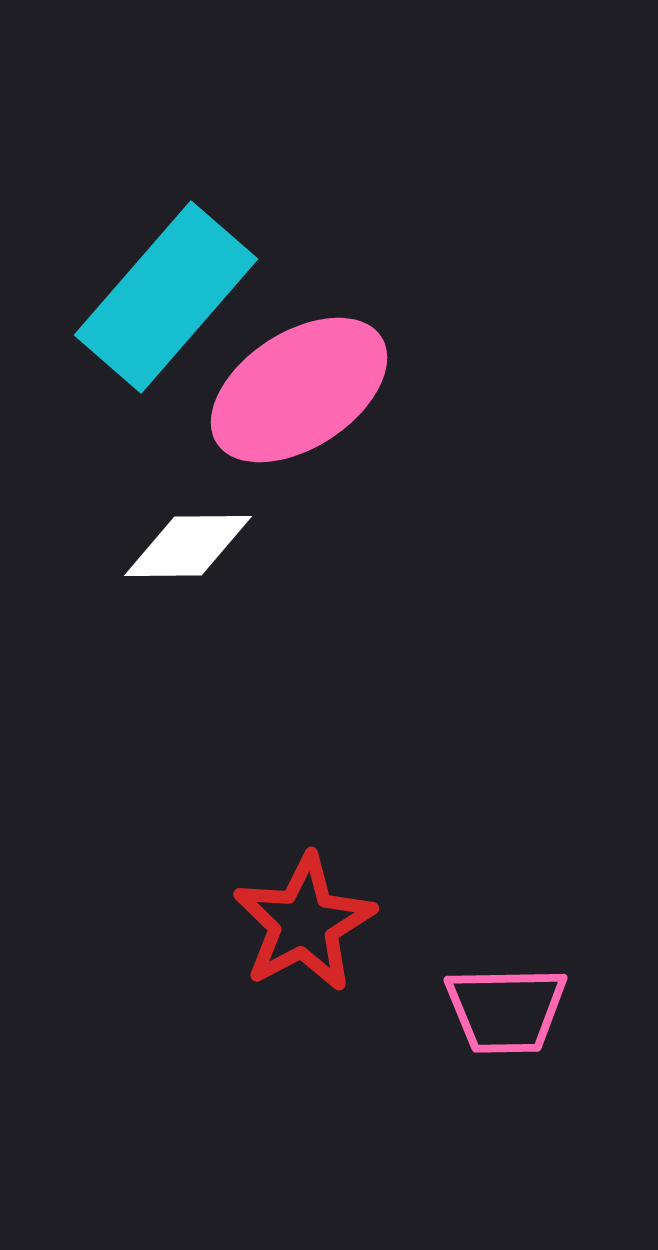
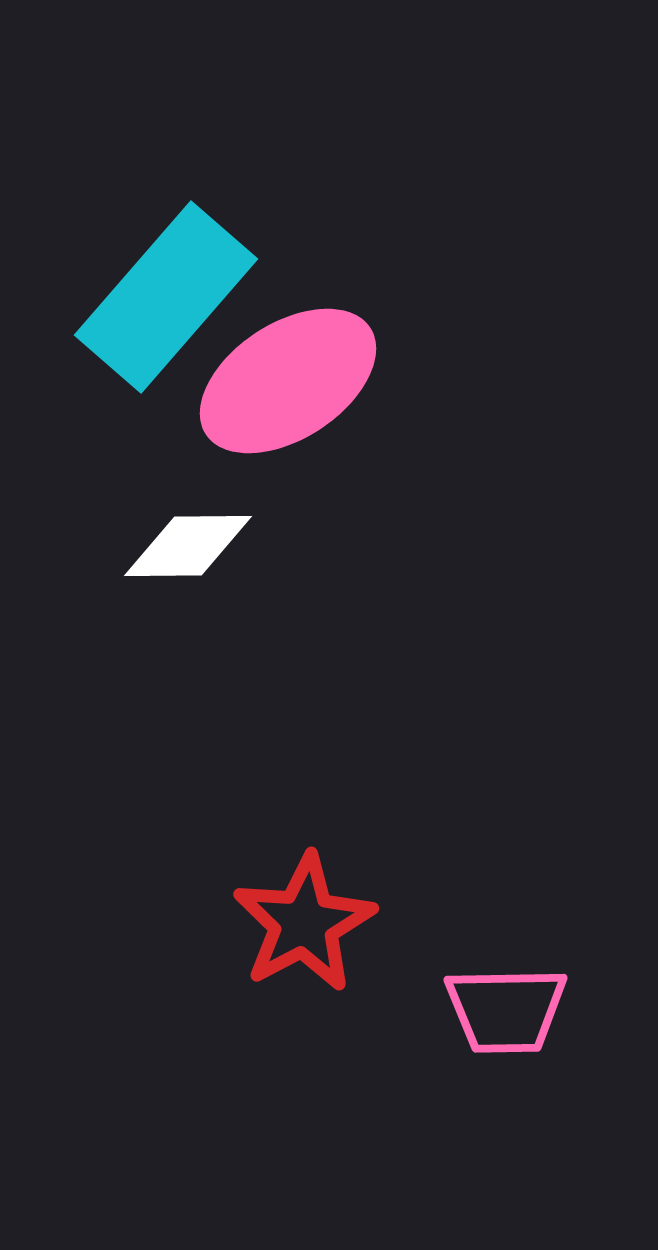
pink ellipse: moved 11 px left, 9 px up
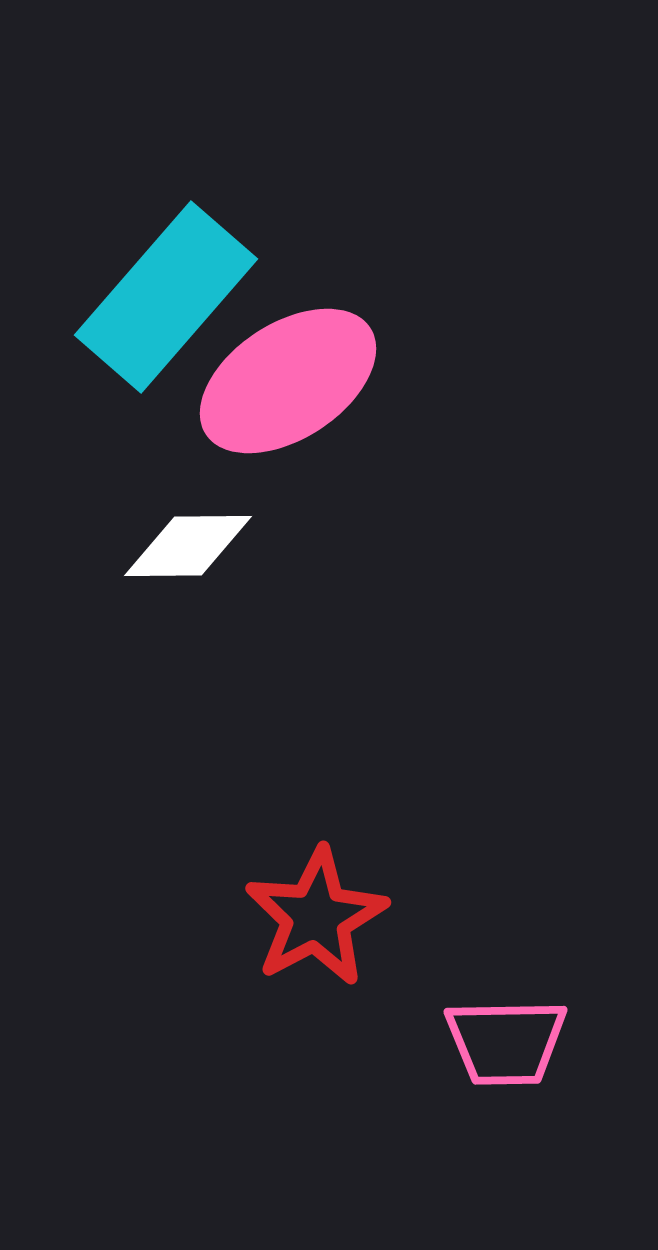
red star: moved 12 px right, 6 px up
pink trapezoid: moved 32 px down
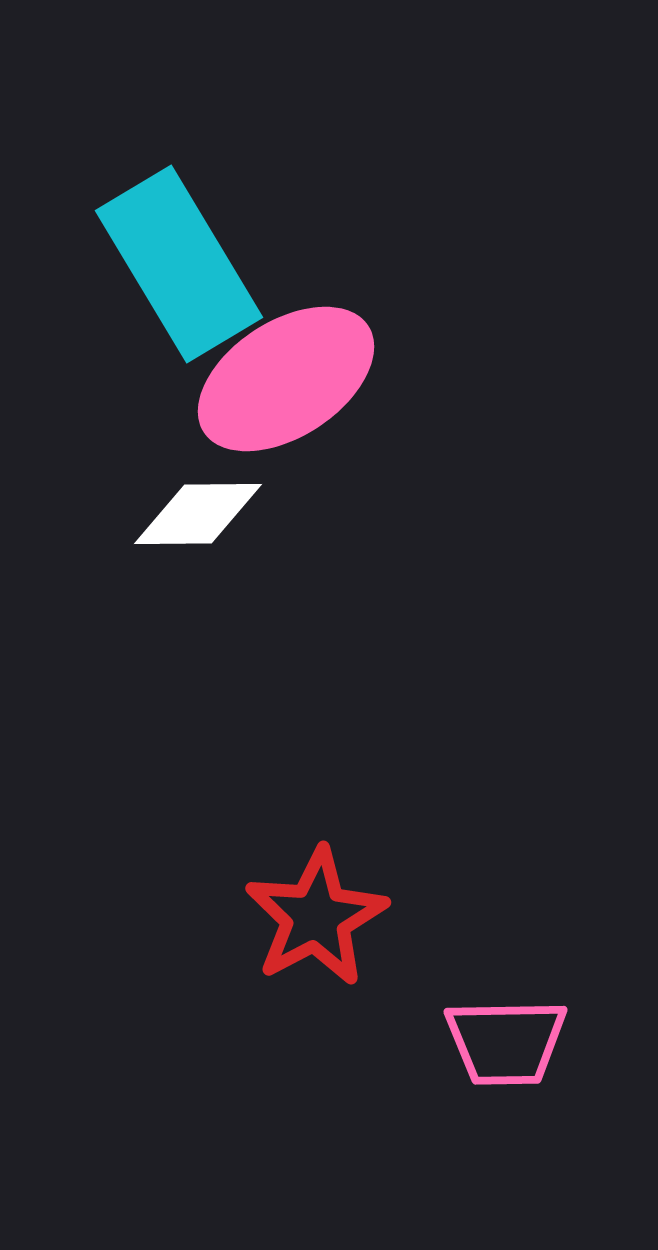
cyan rectangle: moved 13 px right, 33 px up; rotated 72 degrees counterclockwise
pink ellipse: moved 2 px left, 2 px up
white diamond: moved 10 px right, 32 px up
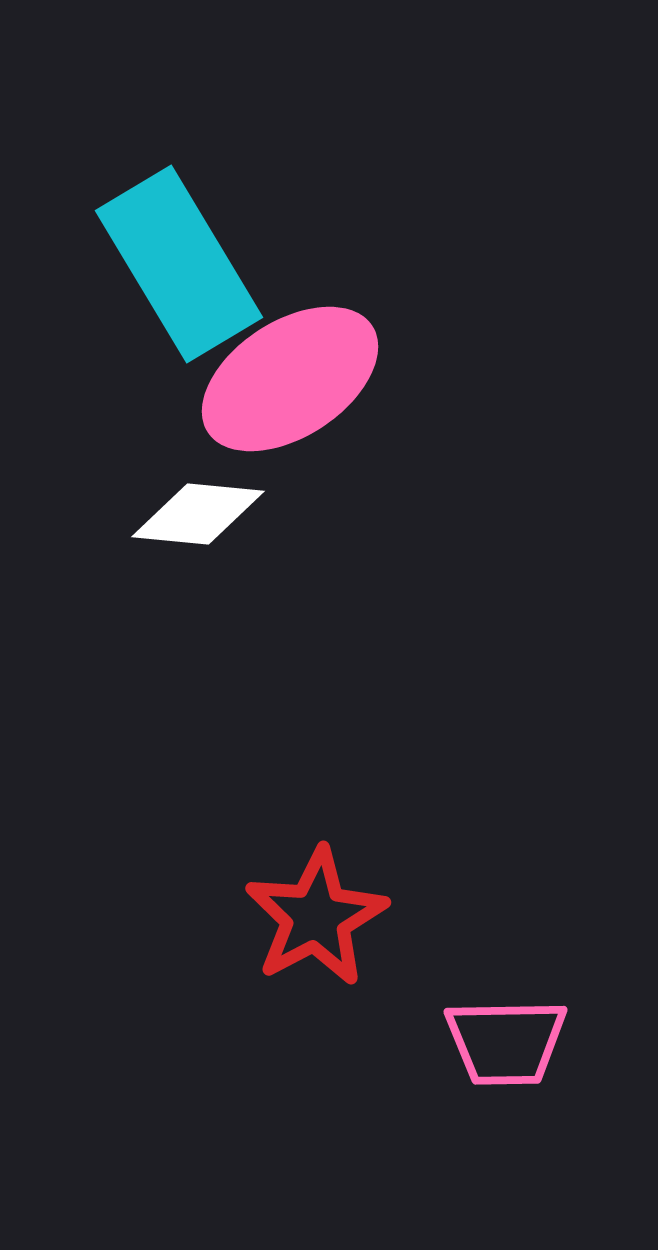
pink ellipse: moved 4 px right
white diamond: rotated 6 degrees clockwise
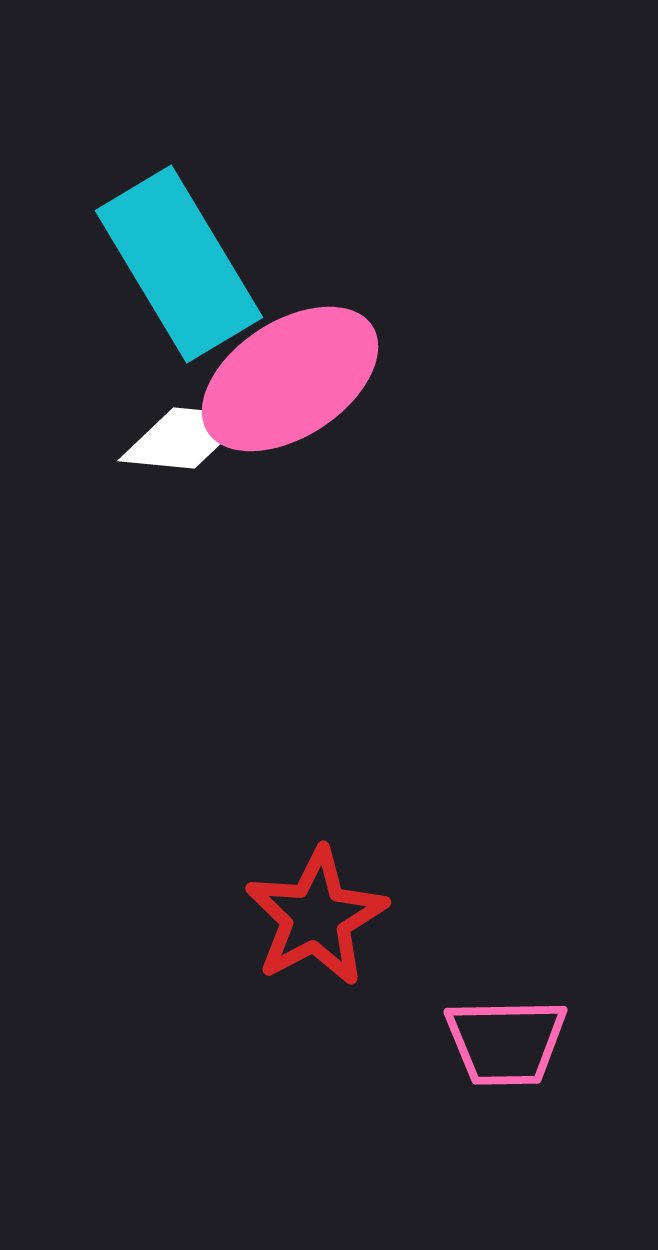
white diamond: moved 14 px left, 76 px up
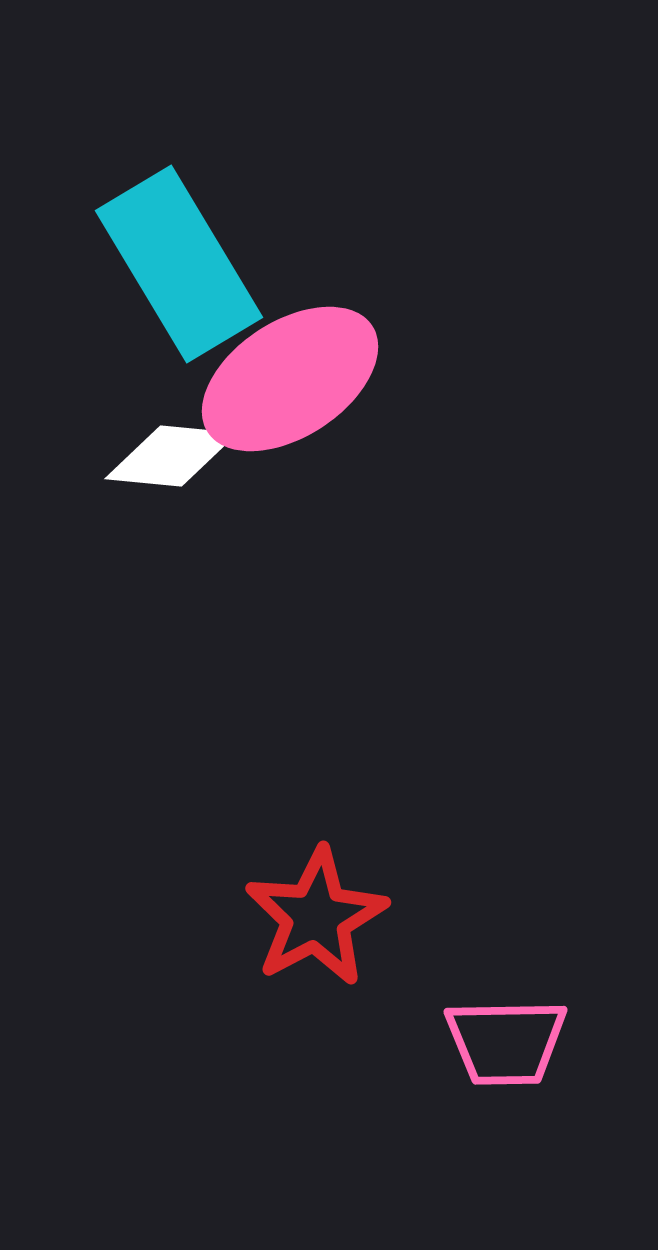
white diamond: moved 13 px left, 18 px down
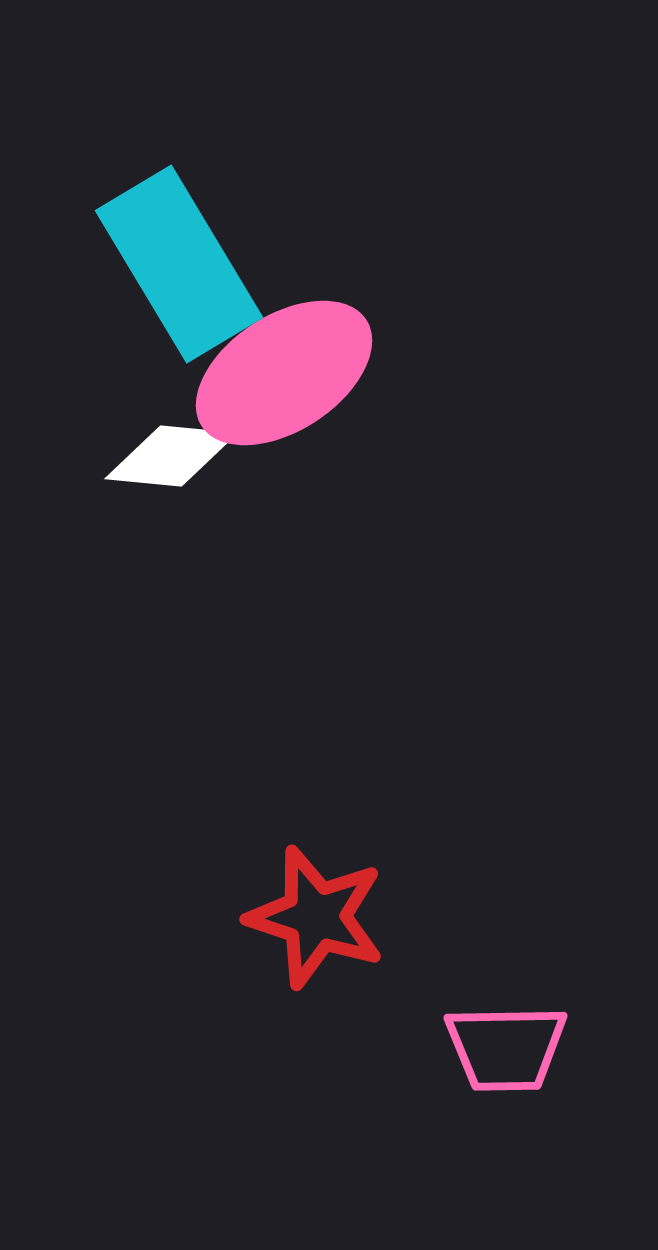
pink ellipse: moved 6 px left, 6 px up
red star: rotated 26 degrees counterclockwise
pink trapezoid: moved 6 px down
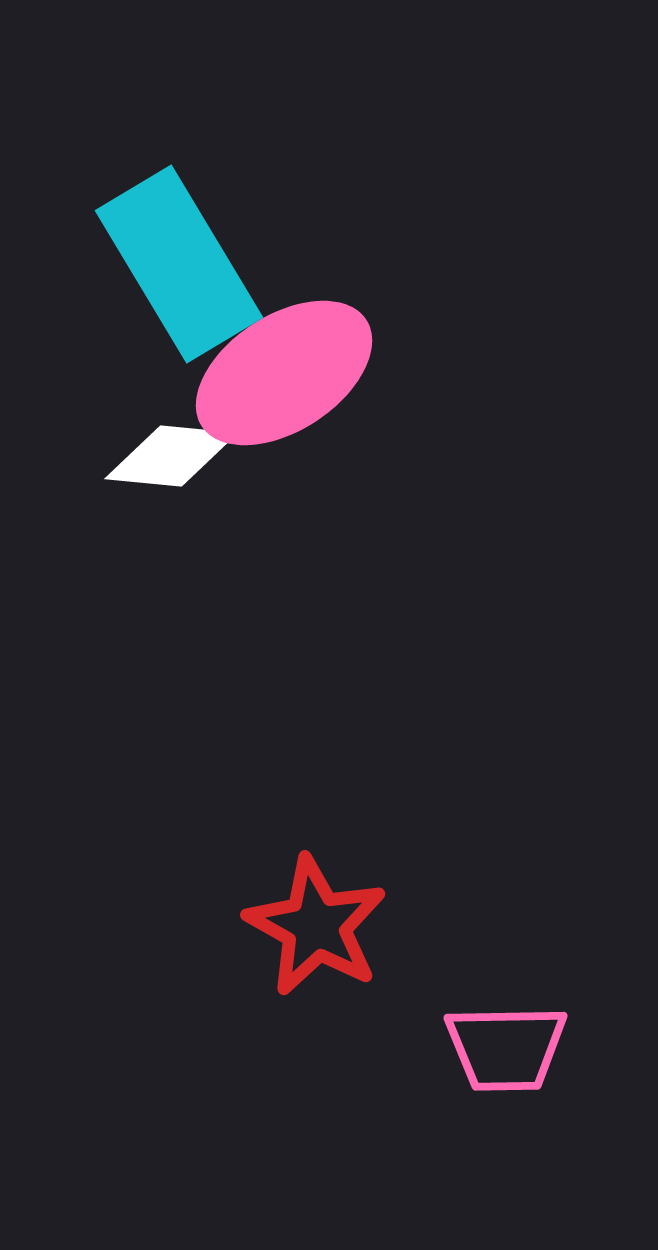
red star: moved 9 px down; rotated 11 degrees clockwise
